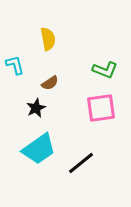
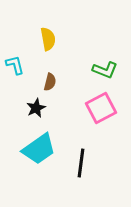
brown semicircle: moved 1 px up; rotated 42 degrees counterclockwise
pink square: rotated 20 degrees counterclockwise
black line: rotated 44 degrees counterclockwise
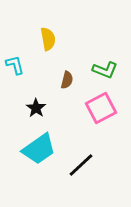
brown semicircle: moved 17 px right, 2 px up
black star: rotated 12 degrees counterclockwise
black line: moved 2 px down; rotated 40 degrees clockwise
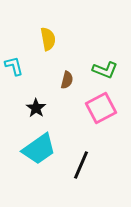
cyan L-shape: moved 1 px left, 1 px down
black line: rotated 24 degrees counterclockwise
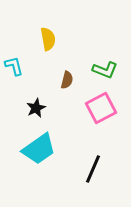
black star: rotated 12 degrees clockwise
black line: moved 12 px right, 4 px down
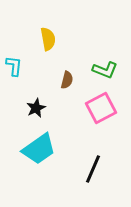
cyan L-shape: rotated 20 degrees clockwise
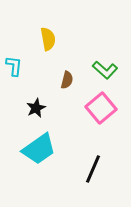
green L-shape: rotated 20 degrees clockwise
pink square: rotated 12 degrees counterclockwise
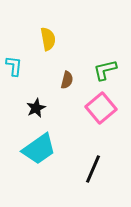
green L-shape: rotated 125 degrees clockwise
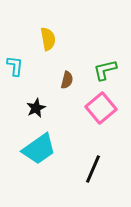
cyan L-shape: moved 1 px right
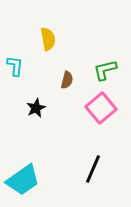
cyan trapezoid: moved 16 px left, 31 px down
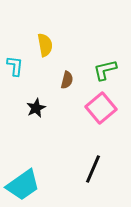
yellow semicircle: moved 3 px left, 6 px down
cyan trapezoid: moved 5 px down
